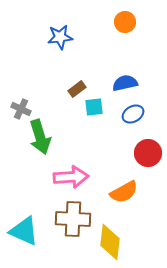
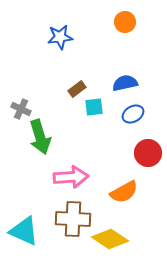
yellow diamond: moved 3 px up; rotated 63 degrees counterclockwise
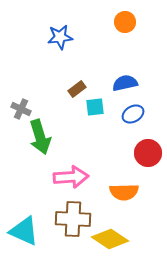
cyan square: moved 1 px right
orange semicircle: rotated 28 degrees clockwise
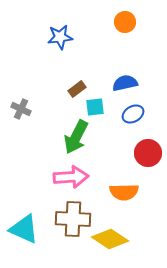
green arrow: moved 36 px right; rotated 44 degrees clockwise
cyan triangle: moved 2 px up
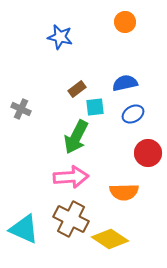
blue star: rotated 20 degrees clockwise
brown cross: moved 2 px left; rotated 24 degrees clockwise
